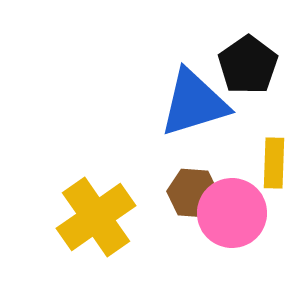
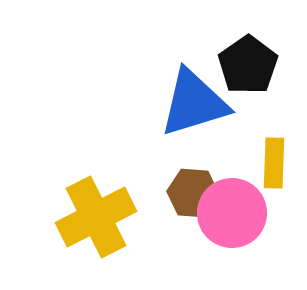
yellow cross: rotated 8 degrees clockwise
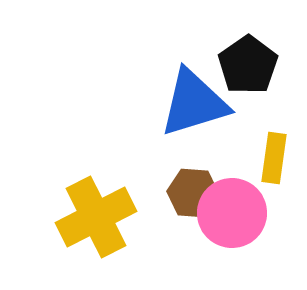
yellow rectangle: moved 5 px up; rotated 6 degrees clockwise
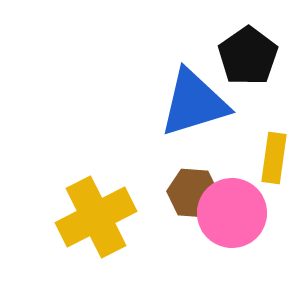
black pentagon: moved 9 px up
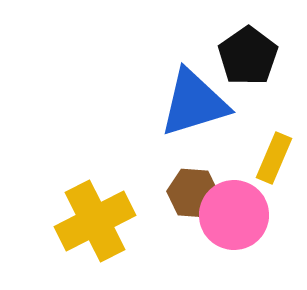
yellow rectangle: rotated 15 degrees clockwise
pink circle: moved 2 px right, 2 px down
yellow cross: moved 1 px left, 4 px down
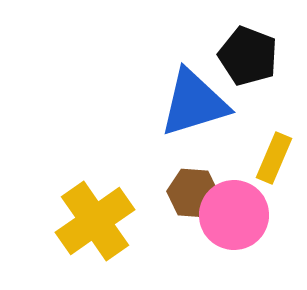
black pentagon: rotated 16 degrees counterclockwise
yellow cross: rotated 8 degrees counterclockwise
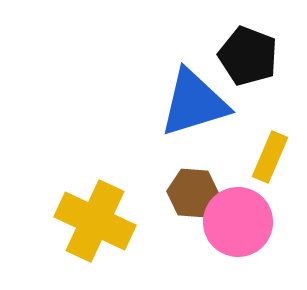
yellow rectangle: moved 4 px left, 1 px up
pink circle: moved 4 px right, 7 px down
yellow cross: rotated 30 degrees counterclockwise
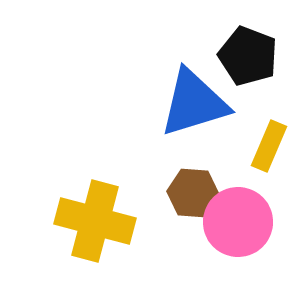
yellow rectangle: moved 1 px left, 11 px up
yellow cross: rotated 10 degrees counterclockwise
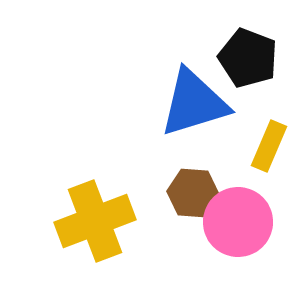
black pentagon: moved 2 px down
yellow cross: rotated 36 degrees counterclockwise
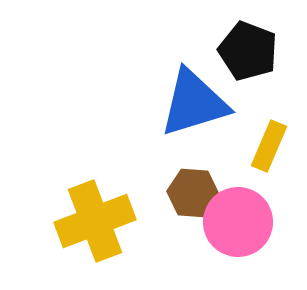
black pentagon: moved 7 px up
